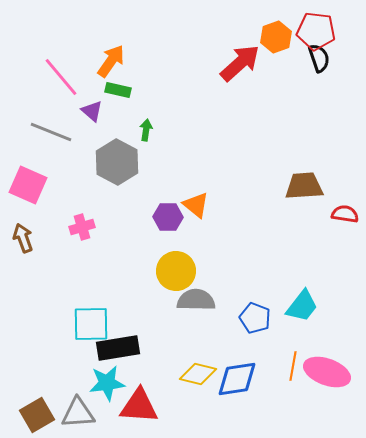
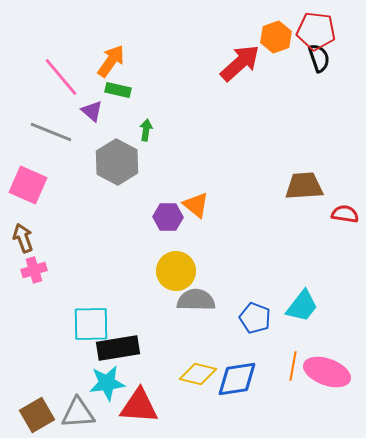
pink cross: moved 48 px left, 43 px down
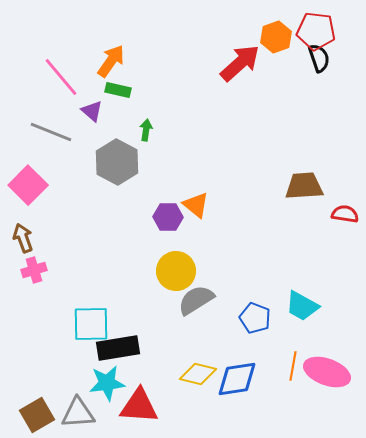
pink square: rotated 21 degrees clockwise
gray semicircle: rotated 33 degrees counterclockwise
cyan trapezoid: rotated 81 degrees clockwise
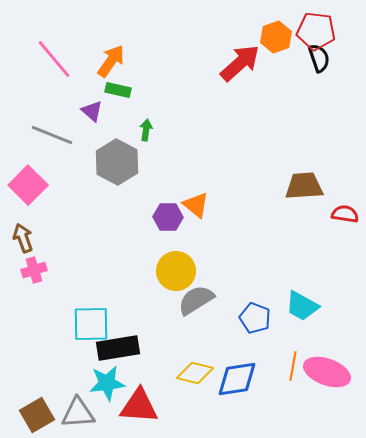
pink line: moved 7 px left, 18 px up
gray line: moved 1 px right, 3 px down
yellow diamond: moved 3 px left, 1 px up
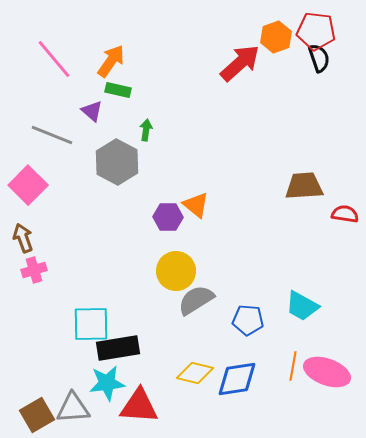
blue pentagon: moved 7 px left, 2 px down; rotated 16 degrees counterclockwise
gray triangle: moved 5 px left, 5 px up
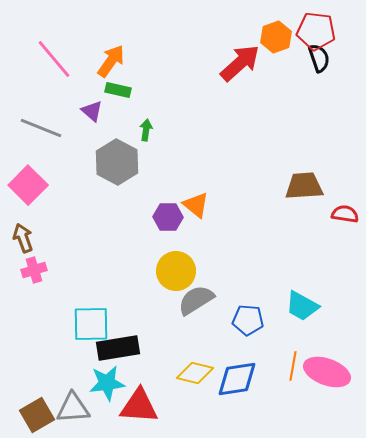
gray line: moved 11 px left, 7 px up
